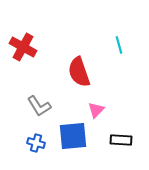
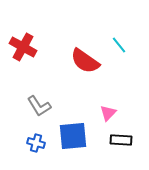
cyan line: rotated 24 degrees counterclockwise
red semicircle: moved 6 px right, 11 px up; rotated 36 degrees counterclockwise
pink triangle: moved 12 px right, 3 px down
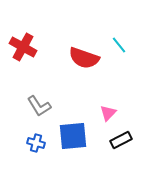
red semicircle: moved 1 px left, 3 px up; rotated 16 degrees counterclockwise
black rectangle: rotated 30 degrees counterclockwise
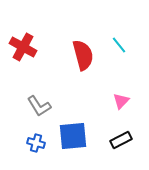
red semicircle: moved 1 px left, 3 px up; rotated 124 degrees counterclockwise
pink triangle: moved 13 px right, 12 px up
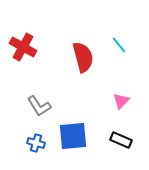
red semicircle: moved 2 px down
black rectangle: rotated 50 degrees clockwise
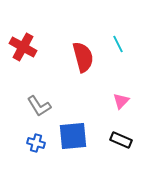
cyan line: moved 1 px left, 1 px up; rotated 12 degrees clockwise
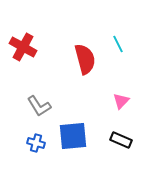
red semicircle: moved 2 px right, 2 px down
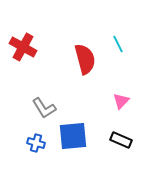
gray L-shape: moved 5 px right, 2 px down
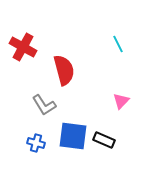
red semicircle: moved 21 px left, 11 px down
gray L-shape: moved 3 px up
blue square: rotated 12 degrees clockwise
black rectangle: moved 17 px left
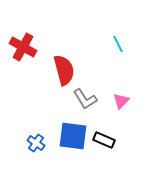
gray L-shape: moved 41 px right, 6 px up
blue cross: rotated 18 degrees clockwise
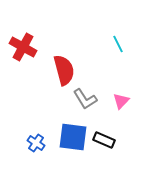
blue square: moved 1 px down
